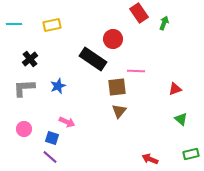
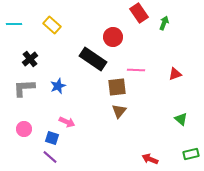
yellow rectangle: rotated 54 degrees clockwise
red circle: moved 2 px up
pink line: moved 1 px up
red triangle: moved 15 px up
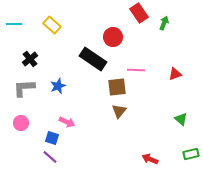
pink circle: moved 3 px left, 6 px up
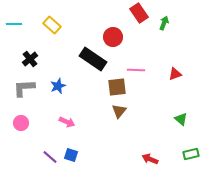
blue square: moved 19 px right, 17 px down
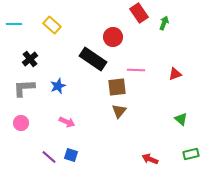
purple line: moved 1 px left
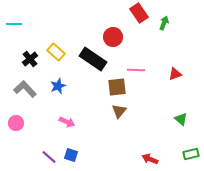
yellow rectangle: moved 4 px right, 27 px down
gray L-shape: moved 1 px right, 1 px down; rotated 50 degrees clockwise
pink circle: moved 5 px left
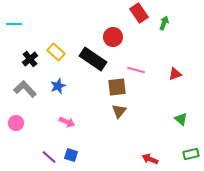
pink line: rotated 12 degrees clockwise
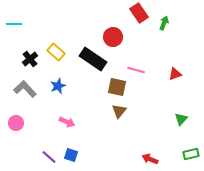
brown square: rotated 18 degrees clockwise
green triangle: rotated 32 degrees clockwise
